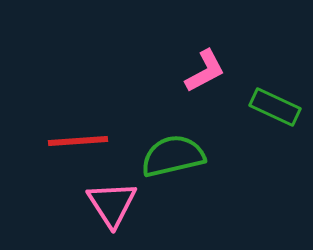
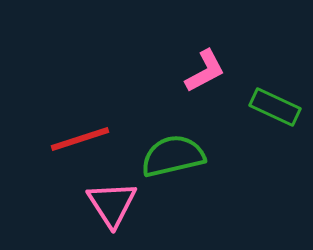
red line: moved 2 px right, 2 px up; rotated 14 degrees counterclockwise
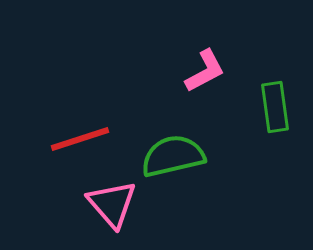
green rectangle: rotated 57 degrees clockwise
pink triangle: rotated 8 degrees counterclockwise
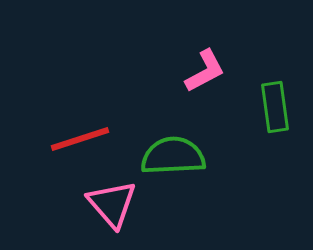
green semicircle: rotated 10 degrees clockwise
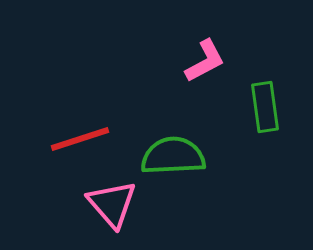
pink L-shape: moved 10 px up
green rectangle: moved 10 px left
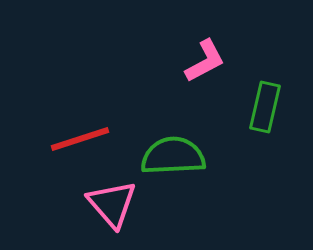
green rectangle: rotated 21 degrees clockwise
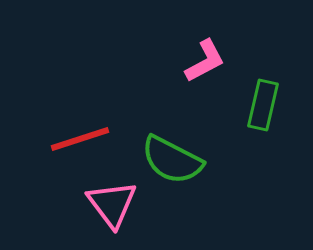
green rectangle: moved 2 px left, 2 px up
green semicircle: moved 1 px left, 4 px down; rotated 150 degrees counterclockwise
pink triangle: rotated 4 degrees clockwise
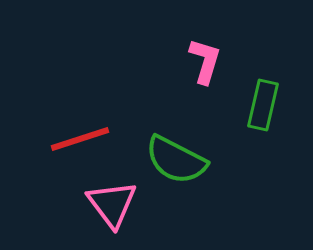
pink L-shape: rotated 45 degrees counterclockwise
green semicircle: moved 4 px right
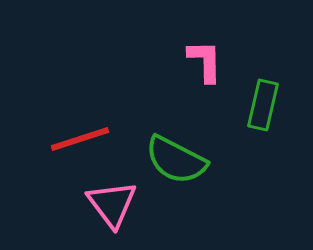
pink L-shape: rotated 18 degrees counterclockwise
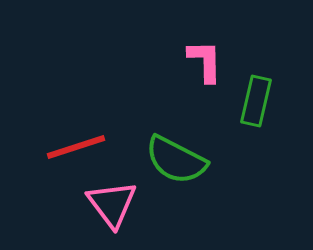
green rectangle: moved 7 px left, 4 px up
red line: moved 4 px left, 8 px down
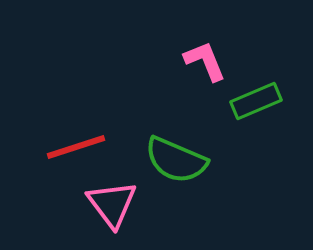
pink L-shape: rotated 21 degrees counterclockwise
green rectangle: rotated 54 degrees clockwise
green semicircle: rotated 4 degrees counterclockwise
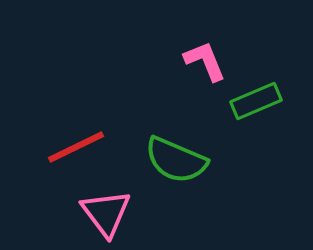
red line: rotated 8 degrees counterclockwise
pink triangle: moved 6 px left, 9 px down
